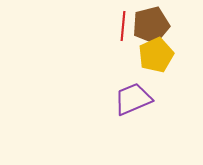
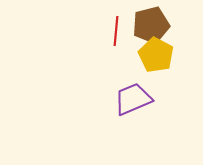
red line: moved 7 px left, 5 px down
yellow pentagon: rotated 20 degrees counterclockwise
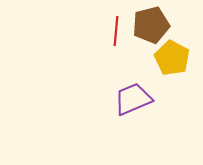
yellow pentagon: moved 16 px right, 3 px down
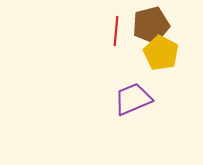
yellow pentagon: moved 11 px left, 5 px up
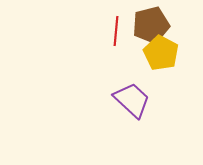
purple trapezoid: moved 1 px left, 1 px down; rotated 66 degrees clockwise
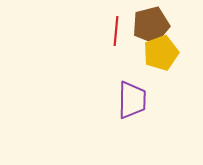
yellow pentagon: rotated 24 degrees clockwise
purple trapezoid: rotated 48 degrees clockwise
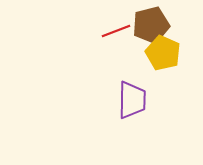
red line: rotated 64 degrees clockwise
yellow pentagon: moved 2 px right; rotated 28 degrees counterclockwise
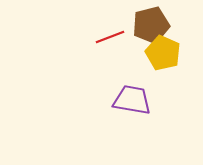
red line: moved 6 px left, 6 px down
purple trapezoid: rotated 81 degrees counterclockwise
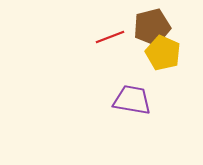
brown pentagon: moved 1 px right, 2 px down
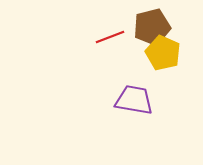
purple trapezoid: moved 2 px right
